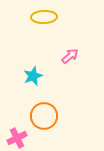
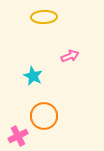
pink arrow: rotated 18 degrees clockwise
cyan star: rotated 24 degrees counterclockwise
pink cross: moved 1 px right, 2 px up
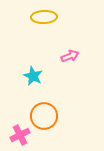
pink cross: moved 2 px right, 1 px up
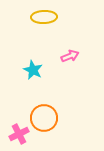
cyan star: moved 6 px up
orange circle: moved 2 px down
pink cross: moved 1 px left, 1 px up
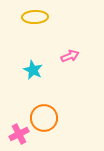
yellow ellipse: moved 9 px left
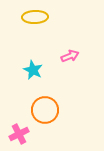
orange circle: moved 1 px right, 8 px up
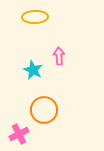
pink arrow: moved 11 px left; rotated 72 degrees counterclockwise
orange circle: moved 1 px left
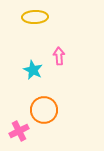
pink cross: moved 3 px up
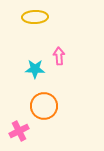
cyan star: moved 2 px right, 1 px up; rotated 24 degrees counterclockwise
orange circle: moved 4 px up
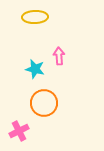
cyan star: rotated 12 degrees clockwise
orange circle: moved 3 px up
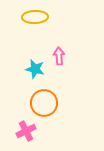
pink cross: moved 7 px right
